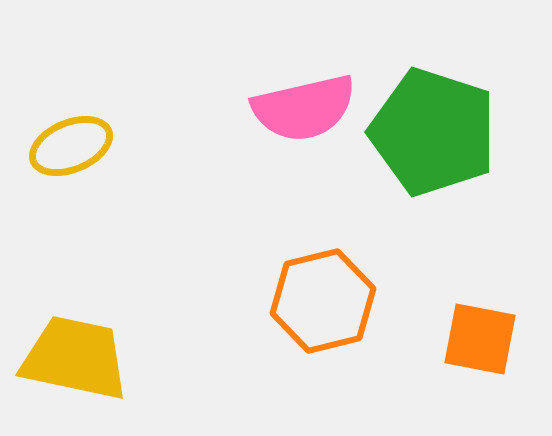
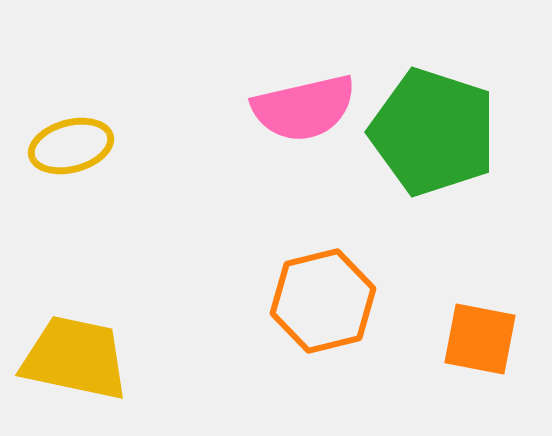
yellow ellipse: rotated 8 degrees clockwise
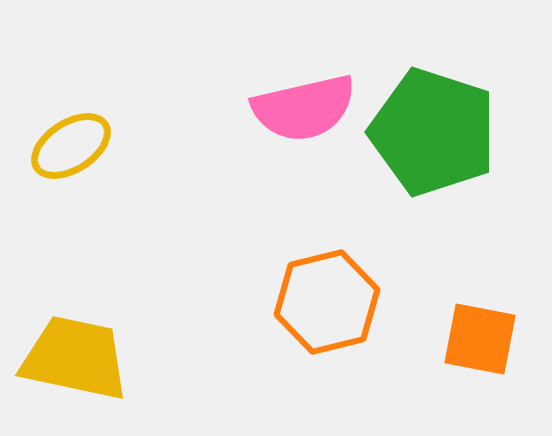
yellow ellipse: rotated 18 degrees counterclockwise
orange hexagon: moved 4 px right, 1 px down
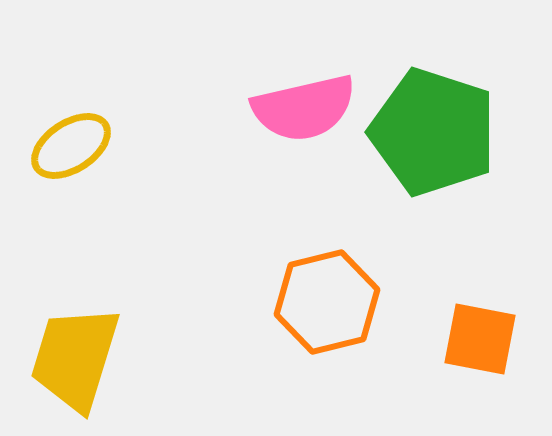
yellow trapezoid: rotated 85 degrees counterclockwise
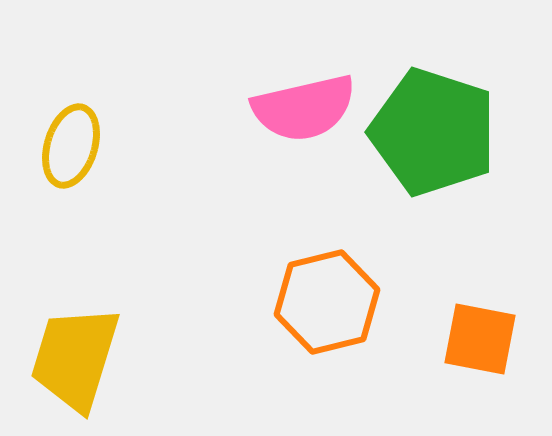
yellow ellipse: rotated 40 degrees counterclockwise
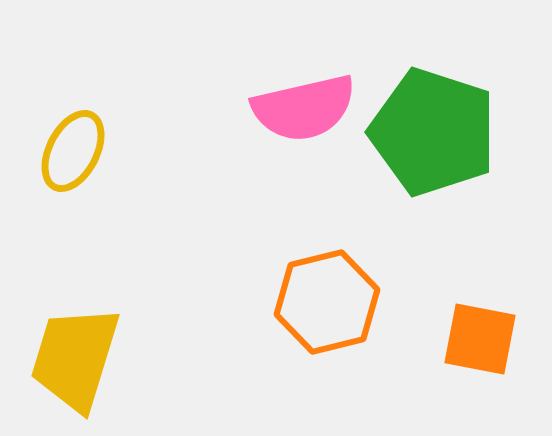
yellow ellipse: moved 2 px right, 5 px down; rotated 10 degrees clockwise
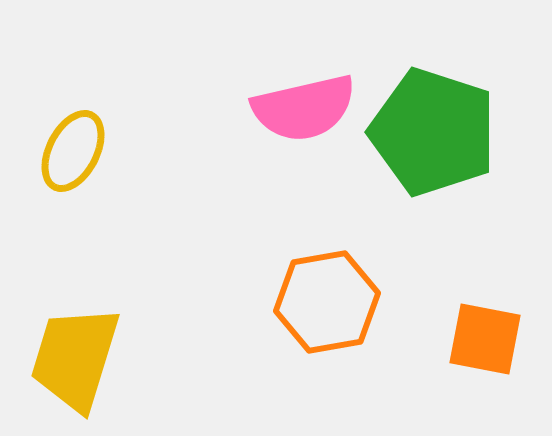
orange hexagon: rotated 4 degrees clockwise
orange square: moved 5 px right
